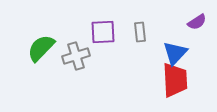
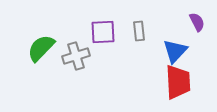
purple semicircle: rotated 84 degrees counterclockwise
gray rectangle: moved 1 px left, 1 px up
blue triangle: moved 2 px up
red trapezoid: moved 3 px right, 2 px down
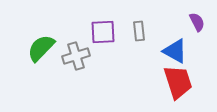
blue triangle: rotated 44 degrees counterclockwise
red trapezoid: rotated 15 degrees counterclockwise
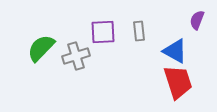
purple semicircle: moved 2 px up; rotated 132 degrees counterclockwise
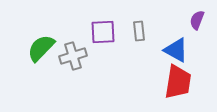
blue triangle: moved 1 px right, 1 px up
gray cross: moved 3 px left
red trapezoid: rotated 27 degrees clockwise
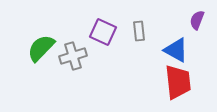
purple square: rotated 28 degrees clockwise
red trapezoid: rotated 15 degrees counterclockwise
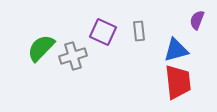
blue triangle: rotated 44 degrees counterclockwise
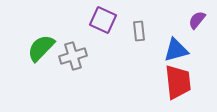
purple semicircle: rotated 18 degrees clockwise
purple square: moved 12 px up
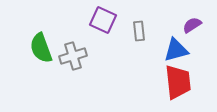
purple semicircle: moved 5 px left, 5 px down; rotated 18 degrees clockwise
green semicircle: rotated 64 degrees counterclockwise
